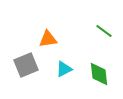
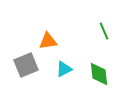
green line: rotated 30 degrees clockwise
orange triangle: moved 2 px down
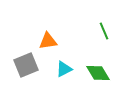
green diamond: moved 1 px left, 1 px up; rotated 25 degrees counterclockwise
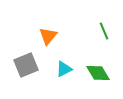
orange triangle: moved 5 px up; rotated 42 degrees counterclockwise
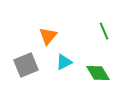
cyan triangle: moved 7 px up
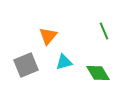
cyan triangle: rotated 12 degrees clockwise
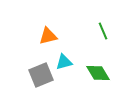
green line: moved 1 px left
orange triangle: rotated 36 degrees clockwise
gray square: moved 15 px right, 10 px down
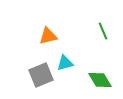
cyan triangle: moved 1 px right, 1 px down
green diamond: moved 2 px right, 7 px down
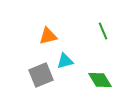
cyan triangle: moved 2 px up
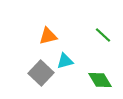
green line: moved 4 px down; rotated 24 degrees counterclockwise
gray square: moved 2 px up; rotated 25 degrees counterclockwise
